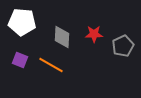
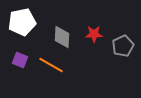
white pentagon: rotated 16 degrees counterclockwise
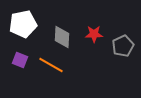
white pentagon: moved 1 px right, 2 px down
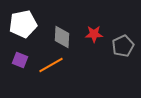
orange line: rotated 60 degrees counterclockwise
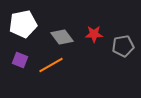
gray diamond: rotated 40 degrees counterclockwise
gray pentagon: rotated 15 degrees clockwise
